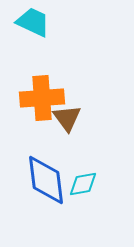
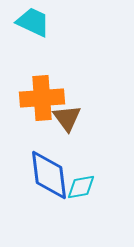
blue diamond: moved 3 px right, 5 px up
cyan diamond: moved 2 px left, 3 px down
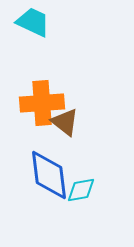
orange cross: moved 5 px down
brown triangle: moved 2 px left, 4 px down; rotated 16 degrees counterclockwise
cyan diamond: moved 3 px down
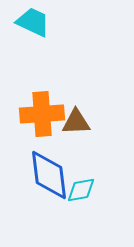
orange cross: moved 11 px down
brown triangle: moved 11 px right; rotated 40 degrees counterclockwise
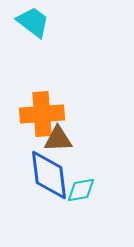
cyan trapezoid: rotated 12 degrees clockwise
brown triangle: moved 18 px left, 17 px down
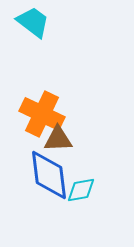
orange cross: rotated 30 degrees clockwise
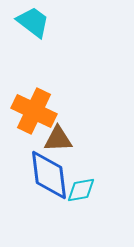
orange cross: moved 8 px left, 3 px up
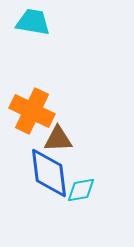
cyan trapezoid: rotated 27 degrees counterclockwise
orange cross: moved 2 px left
blue diamond: moved 2 px up
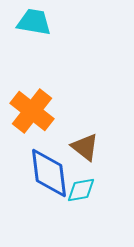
cyan trapezoid: moved 1 px right
orange cross: rotated 12 degrees clockwise
brown triangle: moved 27 px right, 8 px down; rotated 40 degrees clockwise
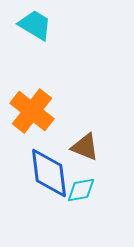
cyan trapezoid: moved 1 px right, 3 px down; rotated 21 degrees clockwise
brown triangle: rotated 16 degrees counterclockwise
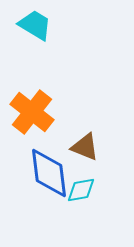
orange cross: moved 1 px down
